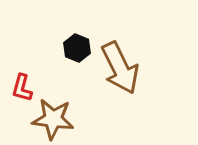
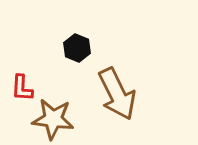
brown arrow: moved 3 px left, 26 px down
red L-shape: rotated 12 degrees counterclockwise
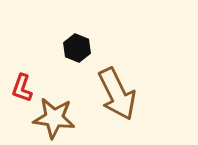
red L-shape: rotated 16 degrees clockwise
brown star: moved 1 px right, 1 px up
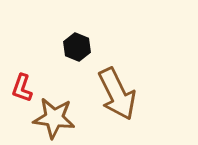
black hexagon: moved 1 px up
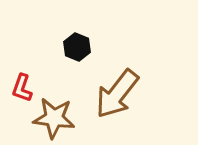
brown arrow: rotated 64 degrees clockwise
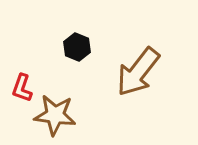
brown arrow: moved 21 px right, 22 px up
brown star: moved 1 px right, 3 px up
